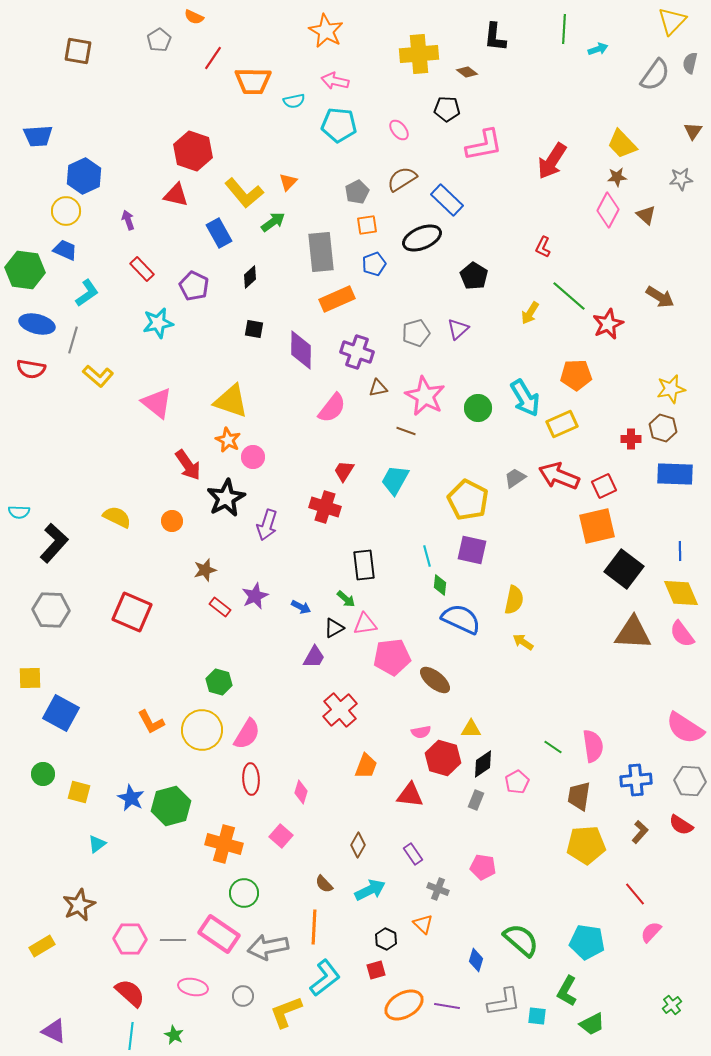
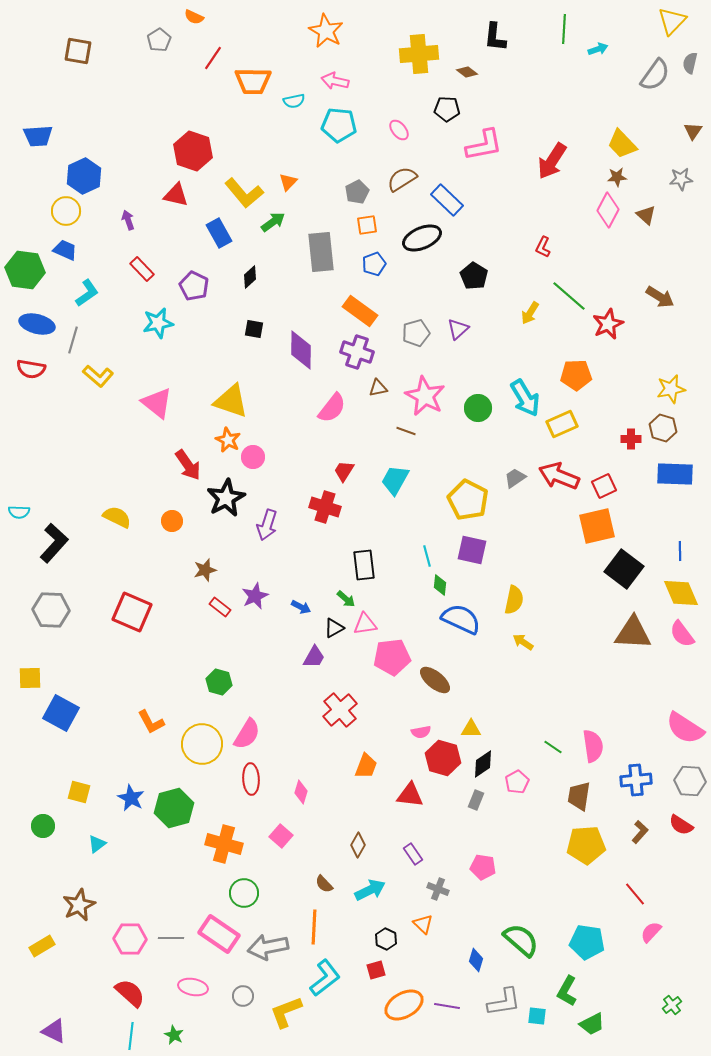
orange rectangle at (337, 299): moved 23 px right, 12 px down; rotated 60 degrees clockwise
yellow circle at (202, 730): moved 14 px down
green circle at (43, 774): moved 52 px down
green hexagon at (171, 806): moved 3 px right, 2 px down
gray line at (173, 940): moved 2 px left, 2 px up
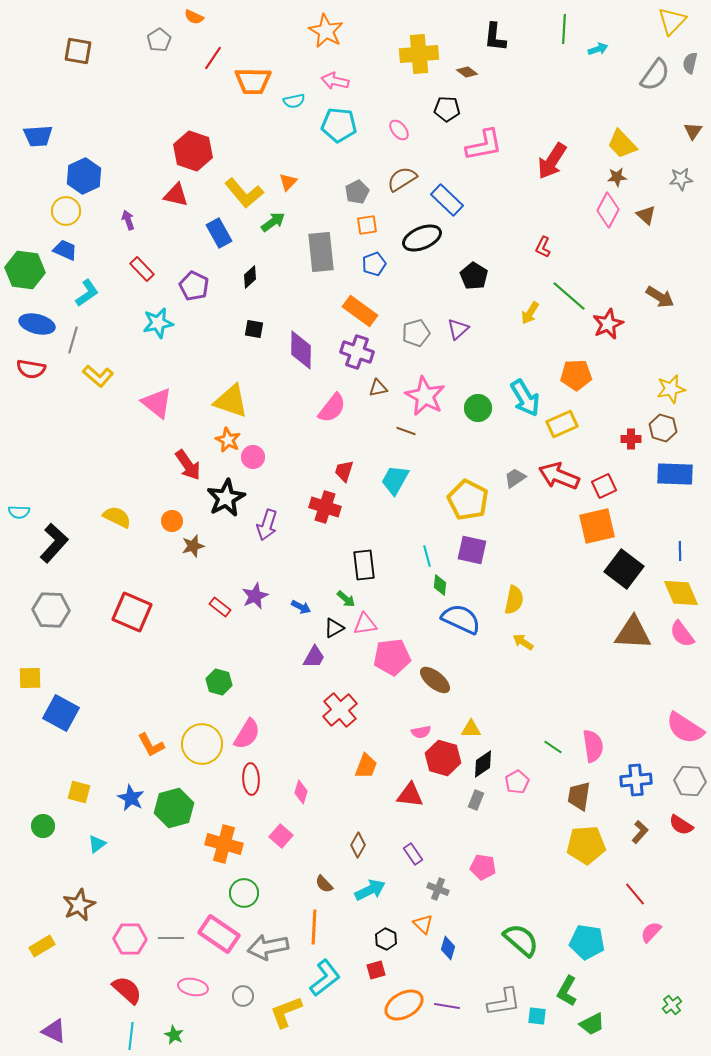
red trapezoid at (344, 471): rotated 15 degrees counterclockwise
brown star at (205, 570): moved 12 px left, 24 px up
orange L-shape at (151, 722): moved 23 px down
blue diamond at (476, 960): moved 28 px left, 12 px up
red semicircle at (130, 993): moved 3 px left, 3 px up
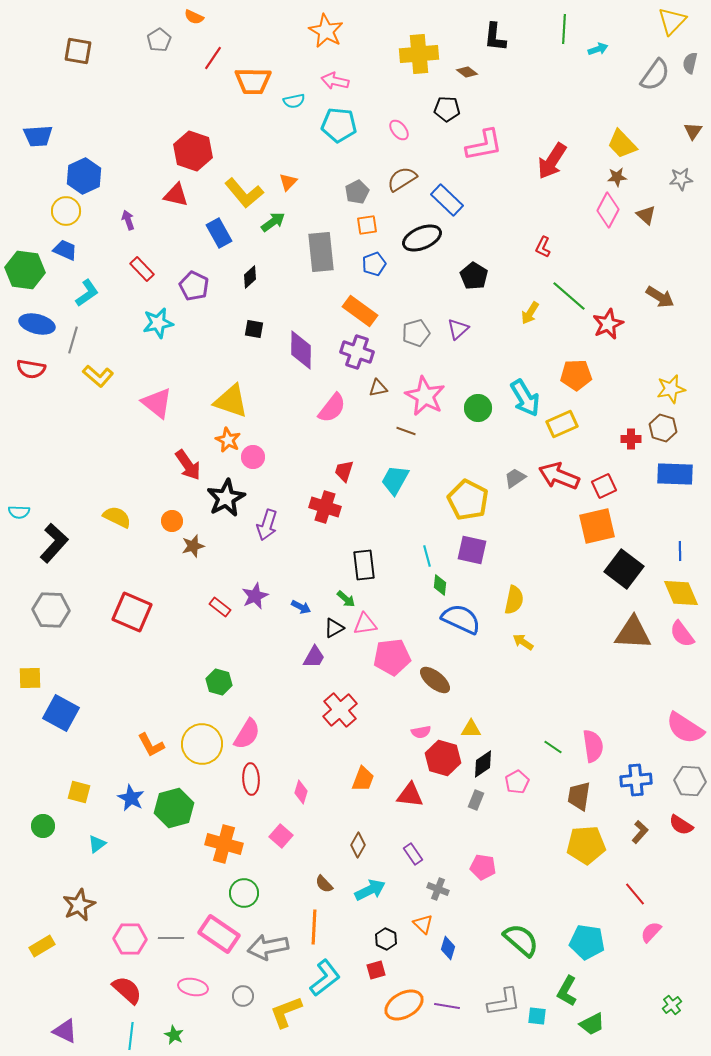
orange trapezoid at (366, 766): moved 3 px left, 13 px down
purple triangle at (54, 1031): moved 11 px right
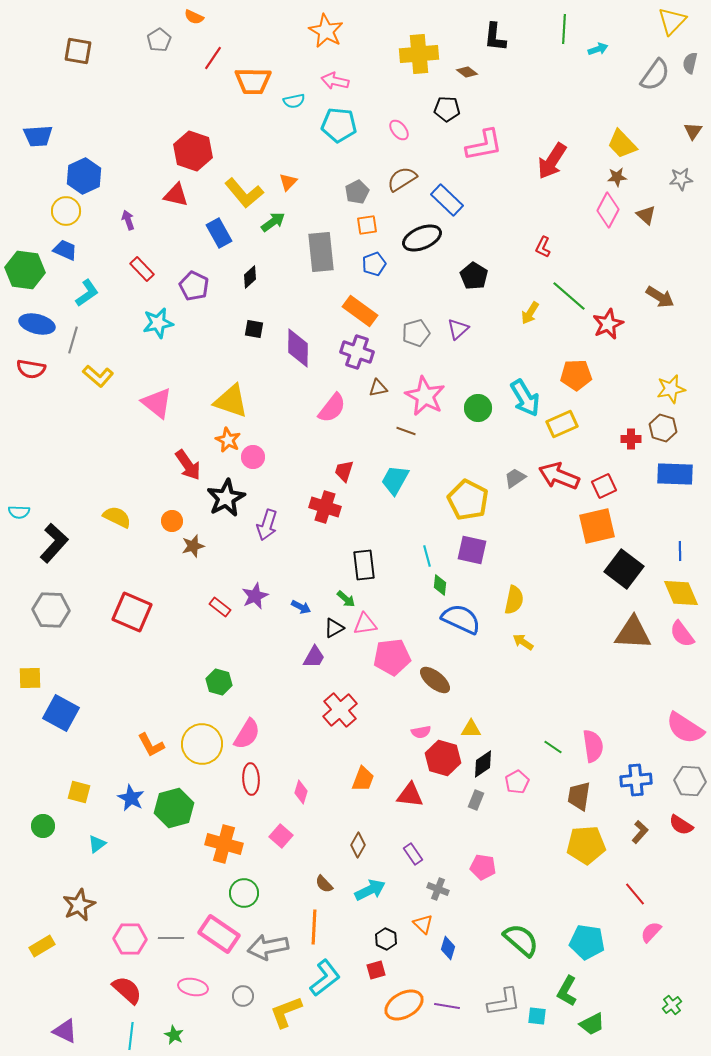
purple diamond at (301, 350): moved 3 px left, 2 px up
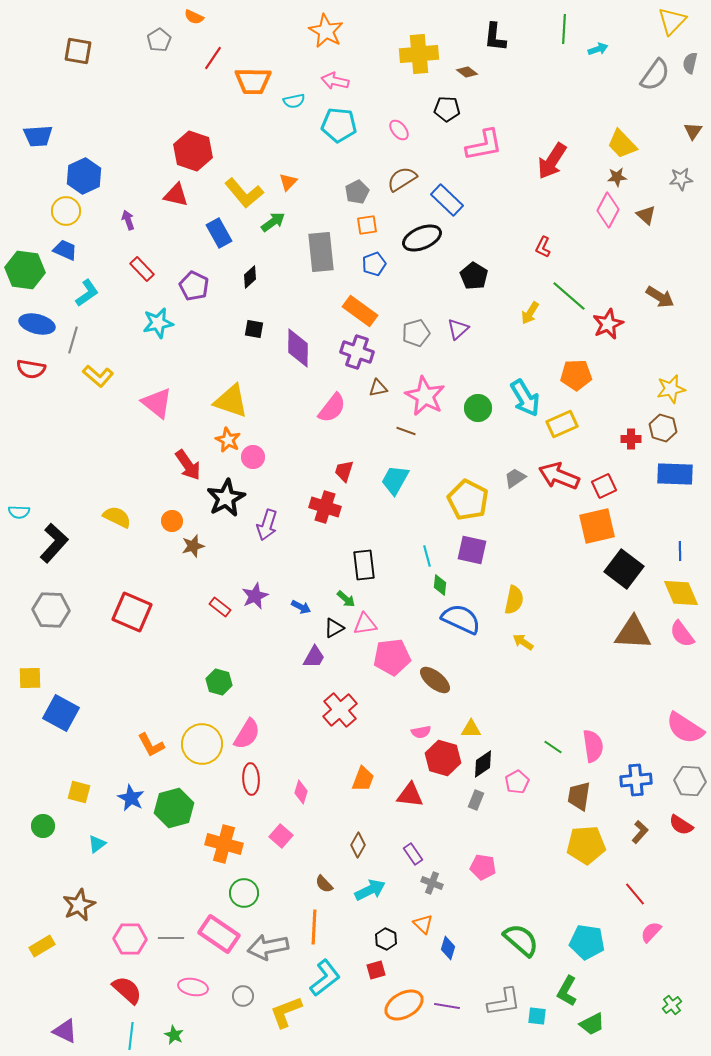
gray cross at (438, 889): moved 6 px left, 6 px up
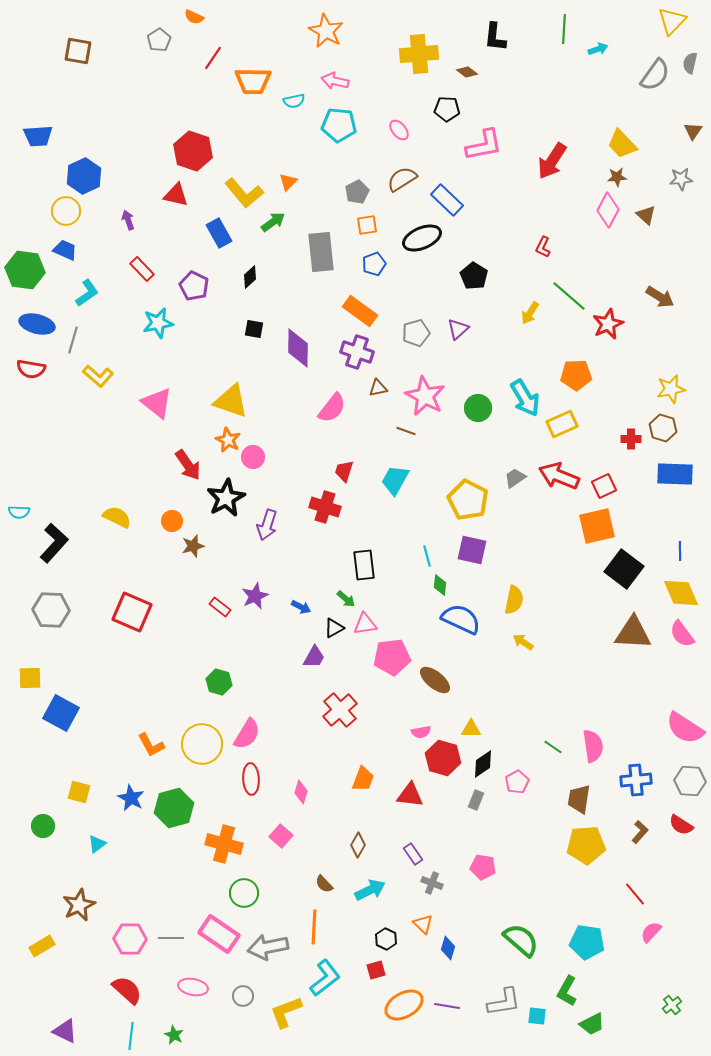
brown trapezoid at (579, 796): moved 3 px down
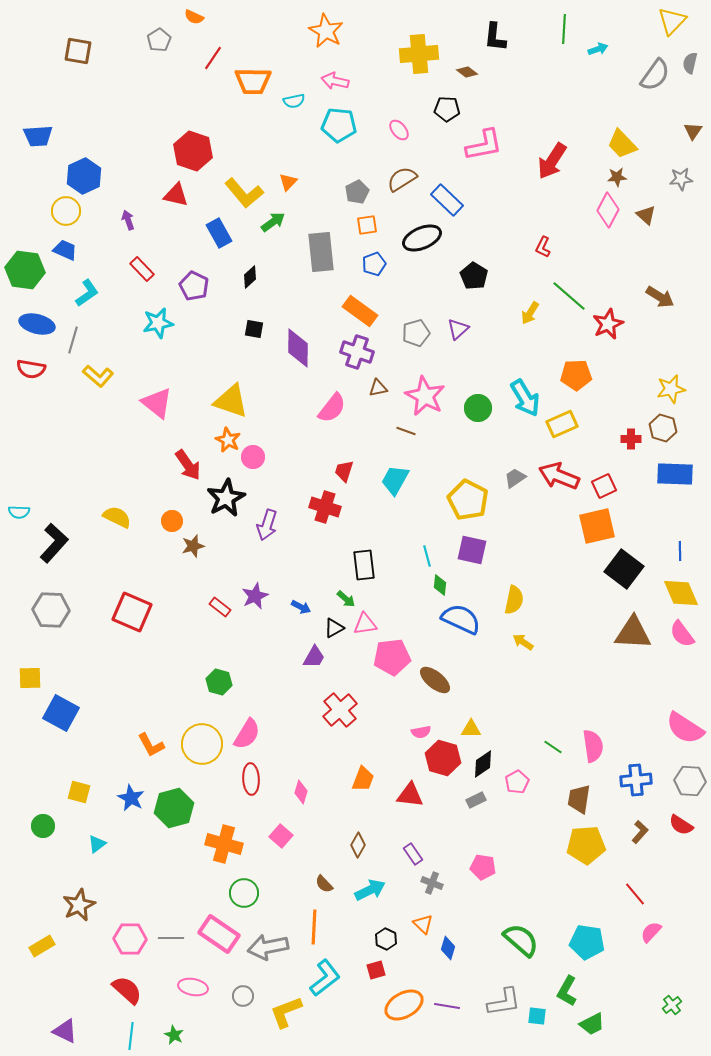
gray rectangle at (476, 800): rotated 42 degrees clockwise
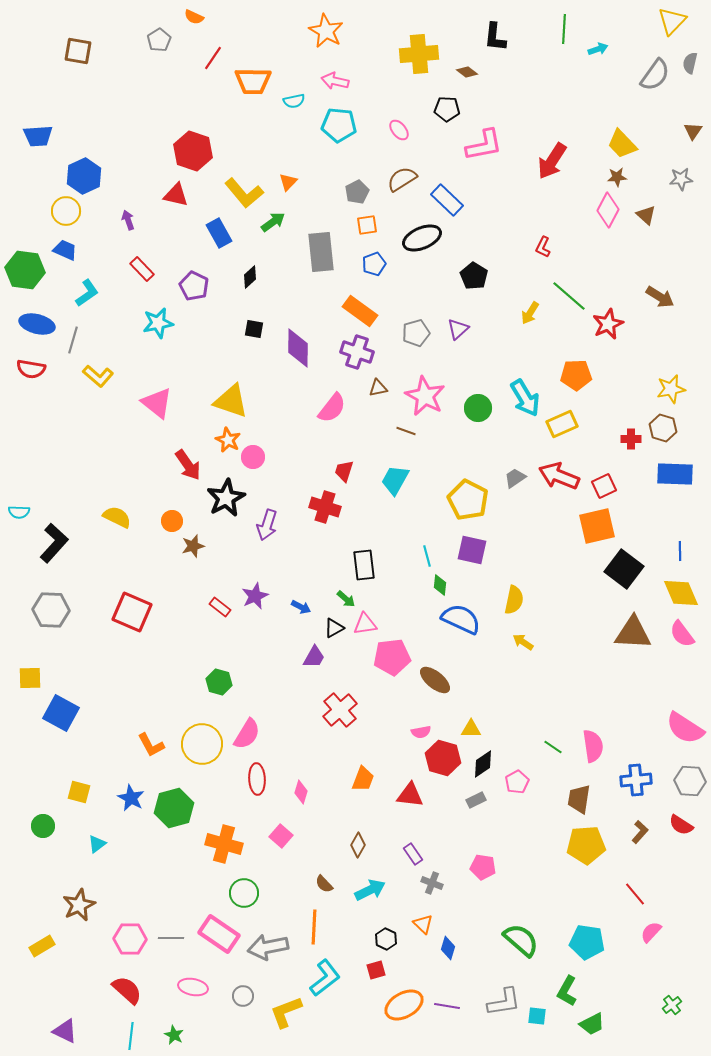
red ellipse at (251, 779): moved 6 px right
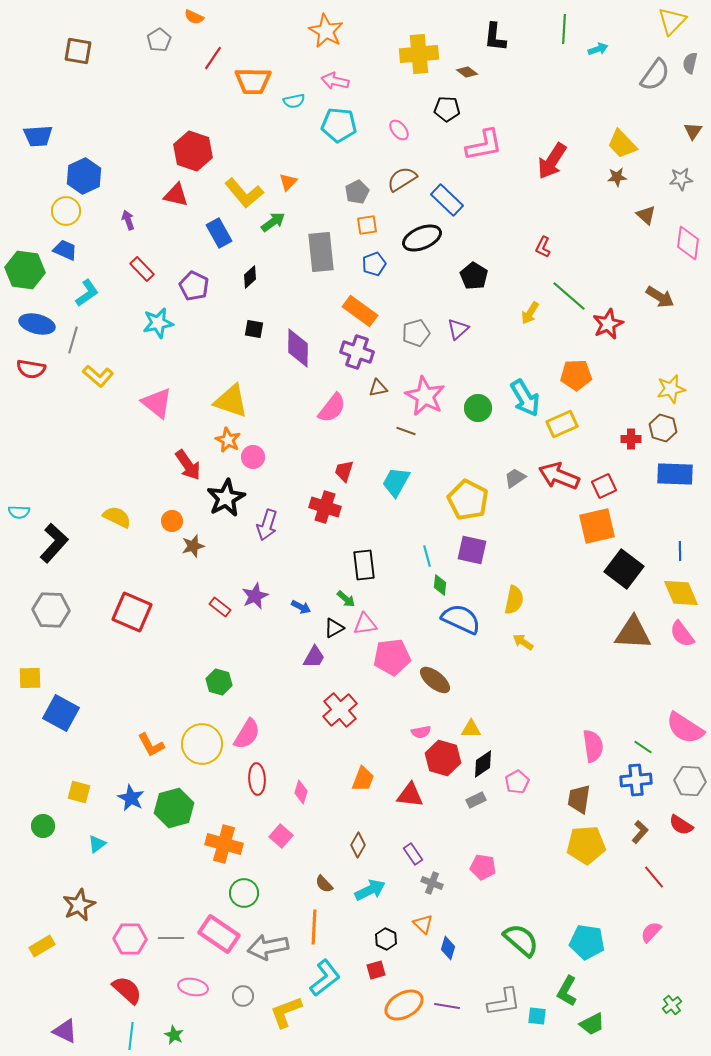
pink diamond at (608, 210): moved 80 px right, 33 px down; rotated 20 degrees counterclockwise
cyan trapezoid at (395, 480): moved 1 px right, 2 px down
green line at (553, 747): moved 90 px right
red line at (635, 894): moved 19 px right, 17 px up
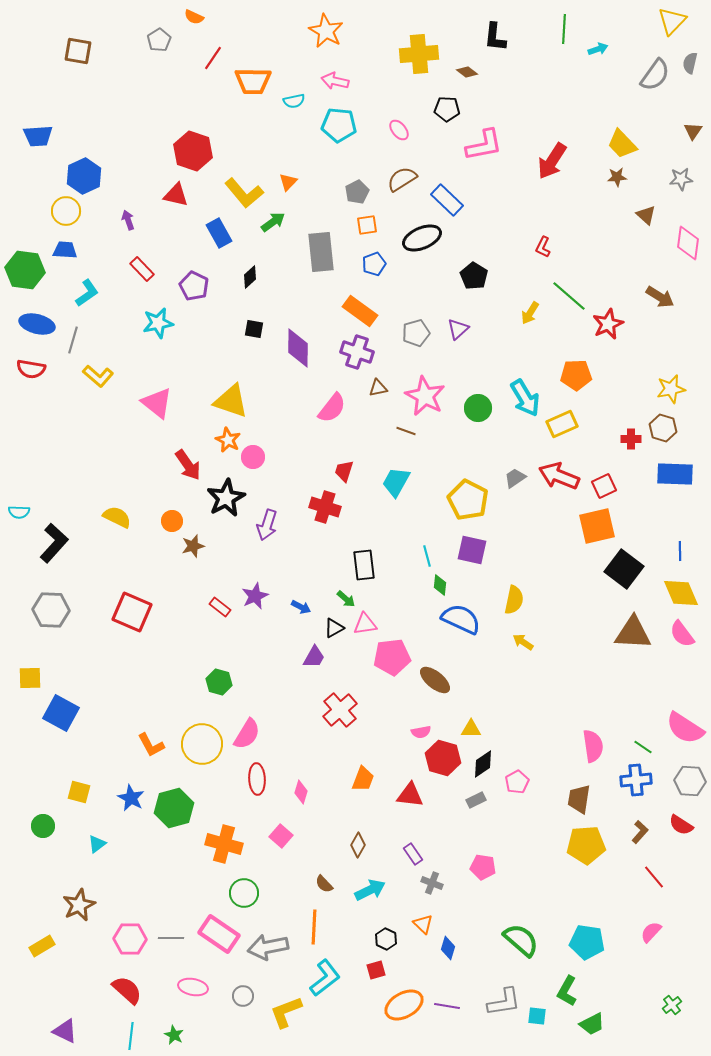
blue trapezoid at (65, 250): rotated 20 degrees counterclockwise
